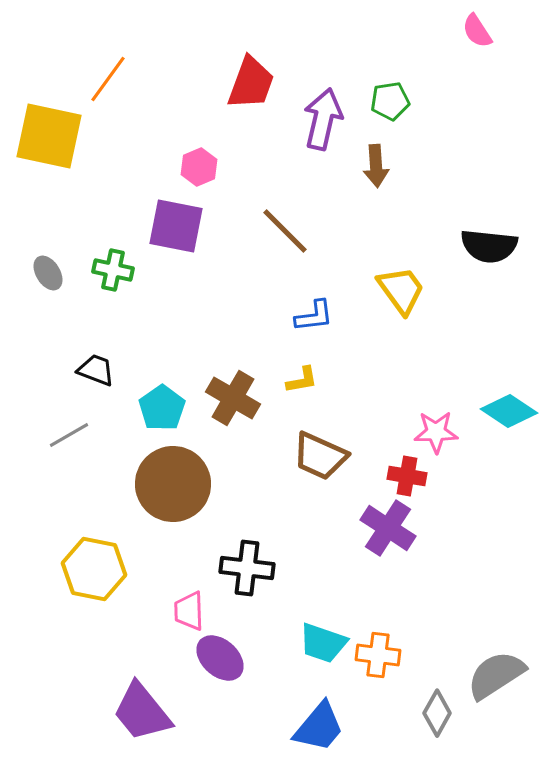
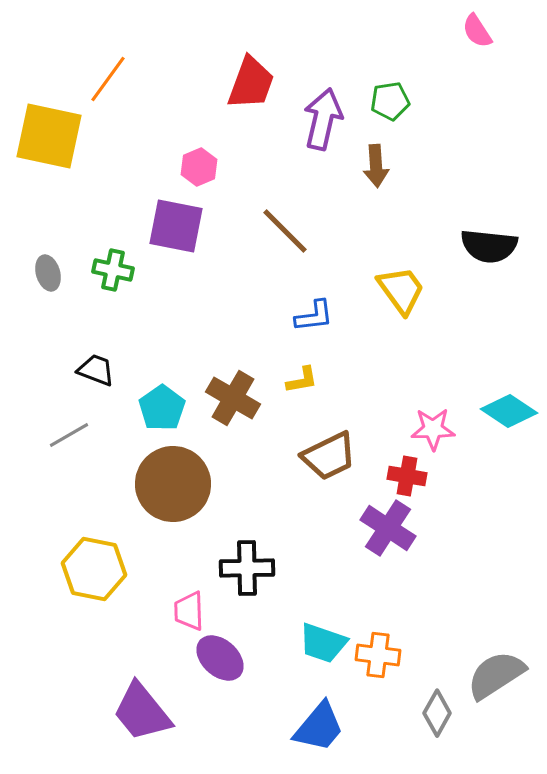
gray ellipse: rotated 16 degrees clockwise
pink star: moved 3 px left, 3 px up
brown trapezoid: moved 9 px right; rotated 50 degrees counterclockwise
black cross: rotated 8 degrees counterclockwise
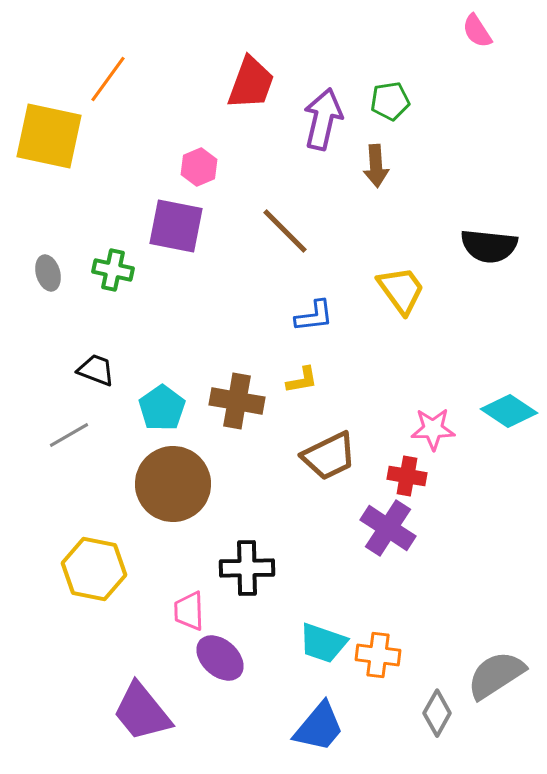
brown cross: moved 4 px right, 3 px down; rotated 20 degrees counterclockwise
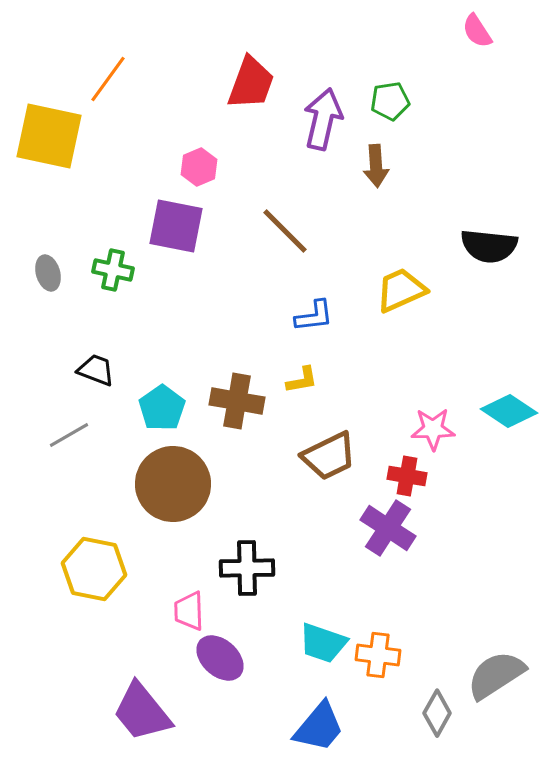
yellow trapezoid: rotated 78 degrees counterclockwise
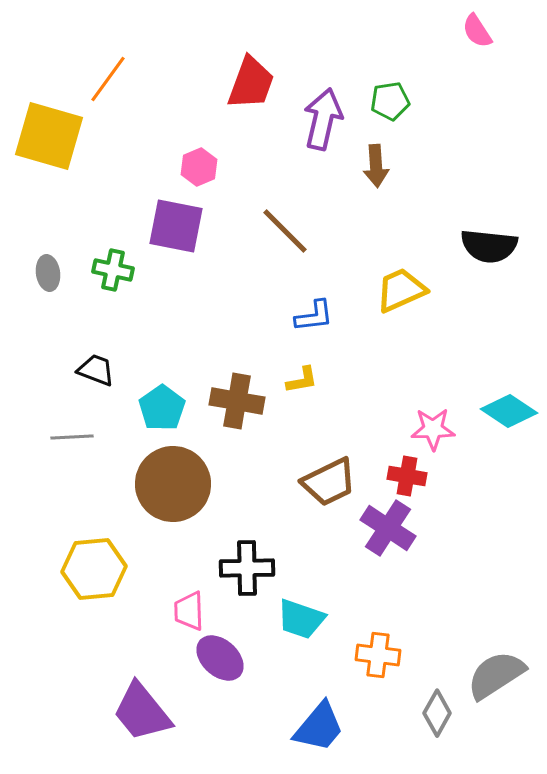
yellow square: rotated 4 degrees clockwise
gray ellipse: rotated 8 degrees clockwise
gray line: moved 3 px right, 2 px down; rotated 27 degrees clockwise
brown trapezoid: moved 26 px down
yellow hexagon: rotated 16 degrees counterclockwise
cyan trapezoid: moved 22 px left, 24 px up
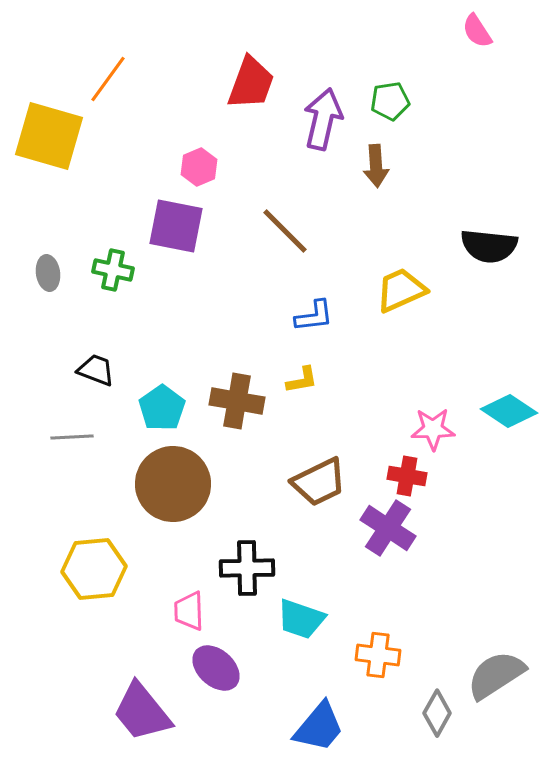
brown trapezoid: moved 10 px left
purple ellipse: moved 4 px left, 10 px down
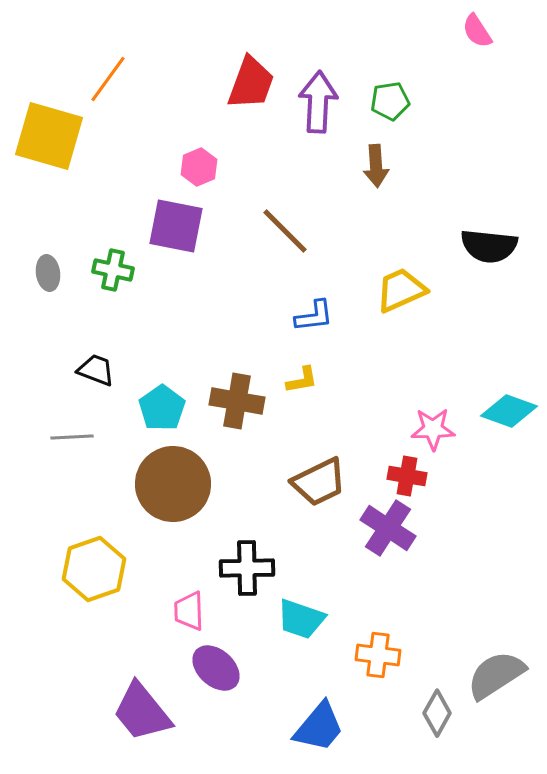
purple arrow: moved 5 px left, 17 px up; rotated 10 degrees counterclockwise
cyan diamond: rotated 14 degrees counterclockwise
yellow hexagon: rotated 14 degrees counterclockwise
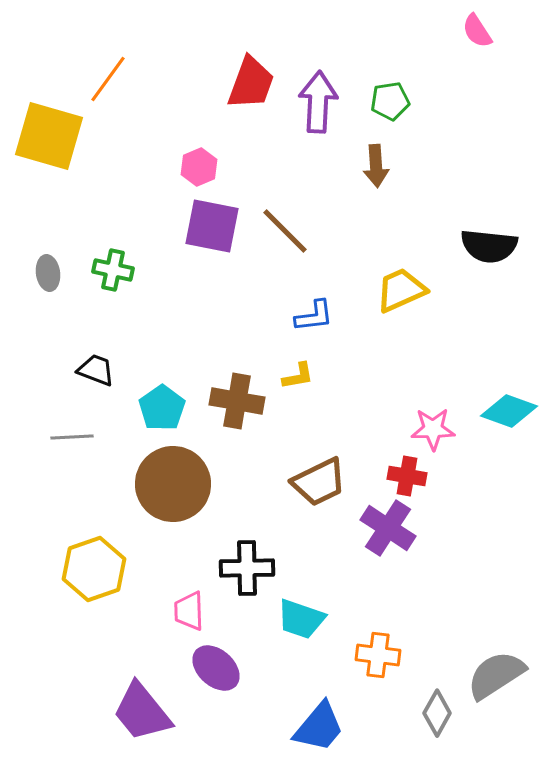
purple square: moved 36 px right
yellow L-shape: moved 4 px left, 4 px up
